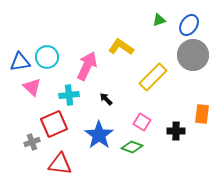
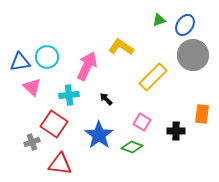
blue ellipse: moved 4 px left
red square: rotated 32 degrees counterclockwise
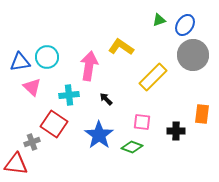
pink arrow: moved 2 px right; rotated 16 degrees counterclockwise
pink square: rotated 24 degrees counterclockwise
red triangle: moved 44 px left
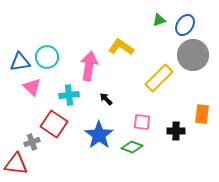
yellow rectangle: moved 6 px right, 1 px down
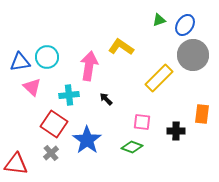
blue star: moved 12 px left, 5 px down
gray cross: moved 19 px right, 11 px down; rotated 21 degrees counterclockwise
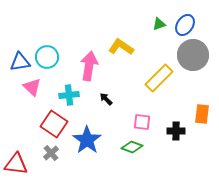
green triangle: moved 4 px down
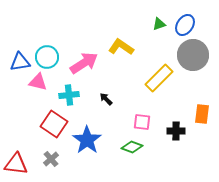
pink arrow: moved 5 px left, 3 px up; rotated 48 degrees clockwise
pink triangle: moved 6 px right, 5 px up; rotated 30 degrees counterclockwise
gray cross: moved 6 px down
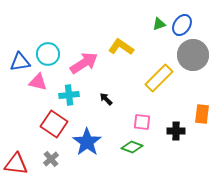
blue ellipse: moved 3 px left
cyan circle: moved 1 px right, 3 px up
blue star: moved 2 px down
